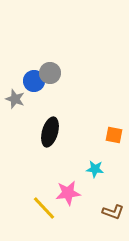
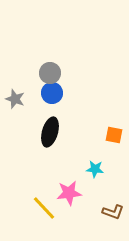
blue circle: moved 18 px right, 12 px down
pink star: moved 1 px right
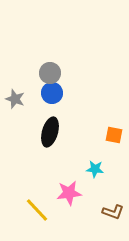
yellow line: moved 7 px left, 2 px down
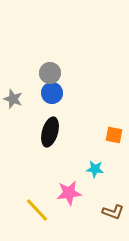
gray star: moved 2 px left
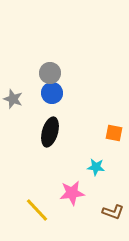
orange square: moved 2 px up
cyan star: moved 1 px right, 2 px up
pink star: moved 3 px right
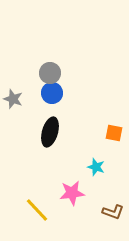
cyan star: rotated 12 degrees clockwise
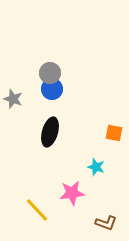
blue circle: moved 4 px up
brown L-shape: moved 7 px left, 11 px down
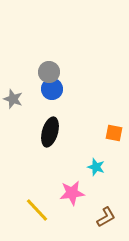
gray circle: moved 1 px left, 1 px up
brown L-shape: moved 6 px up; rotated 50 degrees counterclockwise
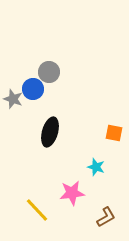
blue circle: moved 19 px left
